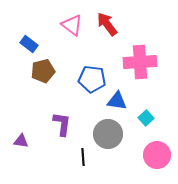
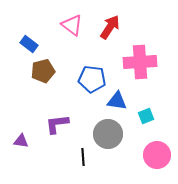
red arrow: moved 3 px right, 3 px down; rotated 70 degrees clockwise
cyan square: moved 2 px up; rotated 21 degrees clockwise
purple L-shape: moved 5 px left; rotated 105 degrees counterclockwise
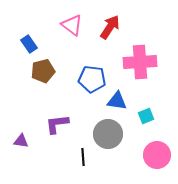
blue rectangle: rotated 18 degrees clockwise
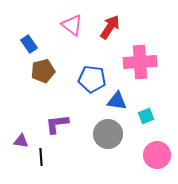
black line: moved 42 px left
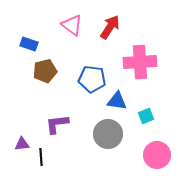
blue rectangle: rotated 36 degrees counterclockwise
brown pentagon: moved 2 px right
purple triangle: moved 1 px right, 3 px down; rotated 14 degrees counterclockwise
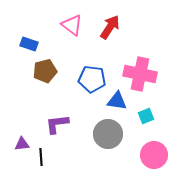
pink cross: moved 12 px down; rotated 16 degrees clockwise
pink circle: moved 3 px left
